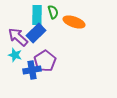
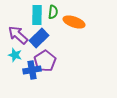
green semicircle: rotated 24 degrees clockwise
blue rectangle: moved 3 px right, 5 px down
purple arrow: moved 2 px up
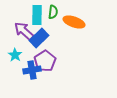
purple arrow: moved 6 px right, 4 px up
cyan star: rotated 16 degrees clockwise
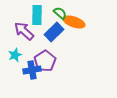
green semicircle: moved 7 px right, 1 px down; rotated 56 degrees counterclockwise
blue rectangle: moved 15 px right, 6 px up
cyan star: rotated 16 degrees clockwise
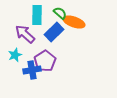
purple arrow: moved 1 px right, 3 px down
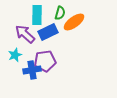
green semicircle: rotated 64 degrees clockwise
orange ellipse: rotated 55 degrees counterclockwise
blue rectangle: moved 6 px left; rotated 18 degrees clockwise
purple pentagon: rotated 25 degrees clockwise
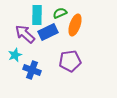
green semicircle: rotated 128 degrees counterclockwise
orange ellipse: moved 1 px right, 3 px down; rotated 35 degrees counterclockwise
purple pentagon: moved 25 px right
blue cross: rotated 30 degrees clockwise
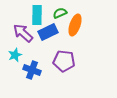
purple arrow: moved 2 px left, 1 px up
purple pentagon: moved 6 px left; rotated 15 degrees clockwise
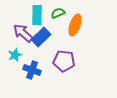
green semicircle: moved 2 px left
blue rectangle: moved 7 px left, 5 px down; rotated 18 degrees counterclockwise
